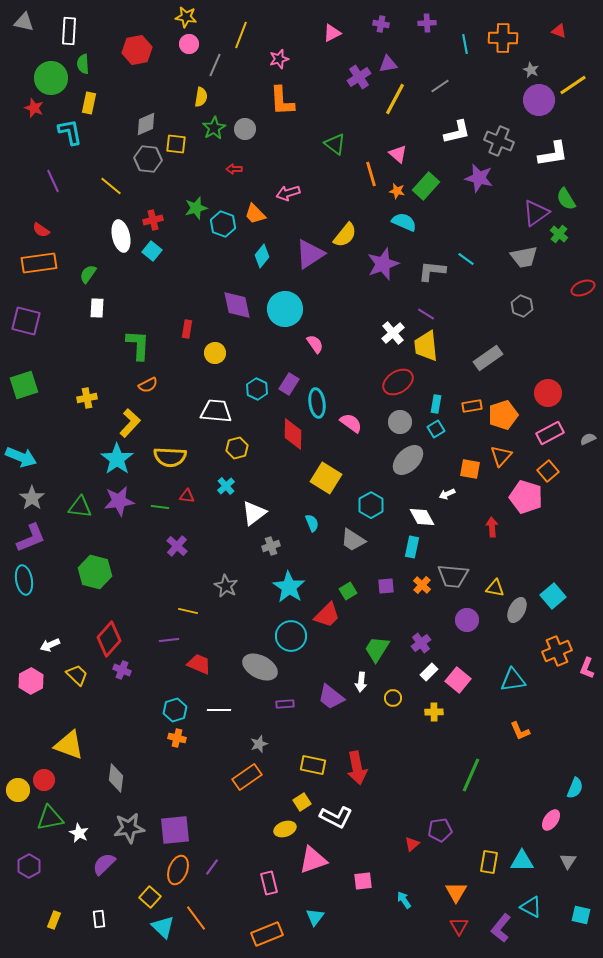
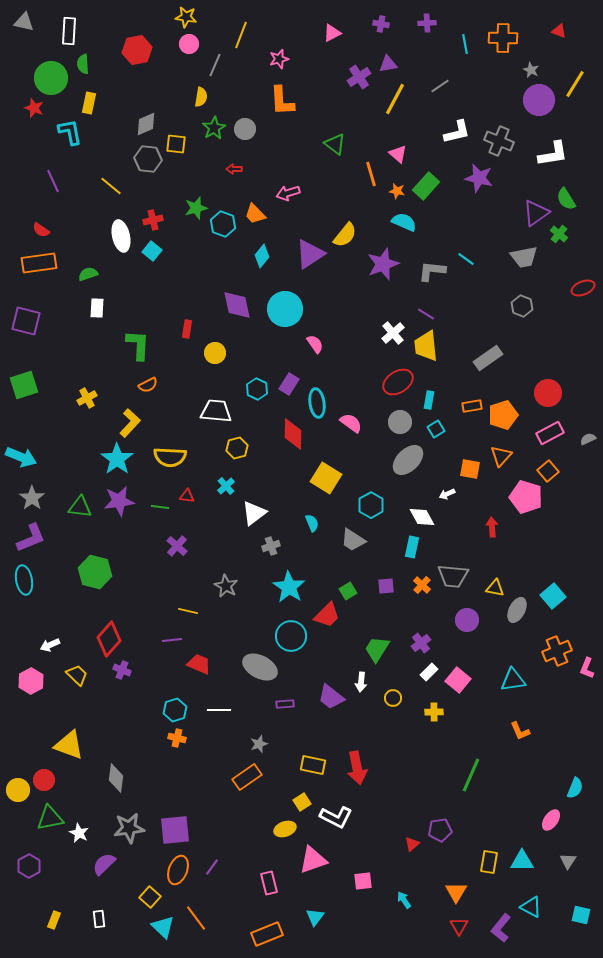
yellow line at (573, 85): moved 2 px right, 1 px up; rotated 24 degrees counterclockwise
green semicircle at (88, 274): rotated 36 degrees clockwise
yellow cross at (87, 398): rotated 18 degrees counterclockwise
cyan rectangle at (436, 404): moved 7 px left, 4 px up
purple line at (169, 640): moved 3 px right
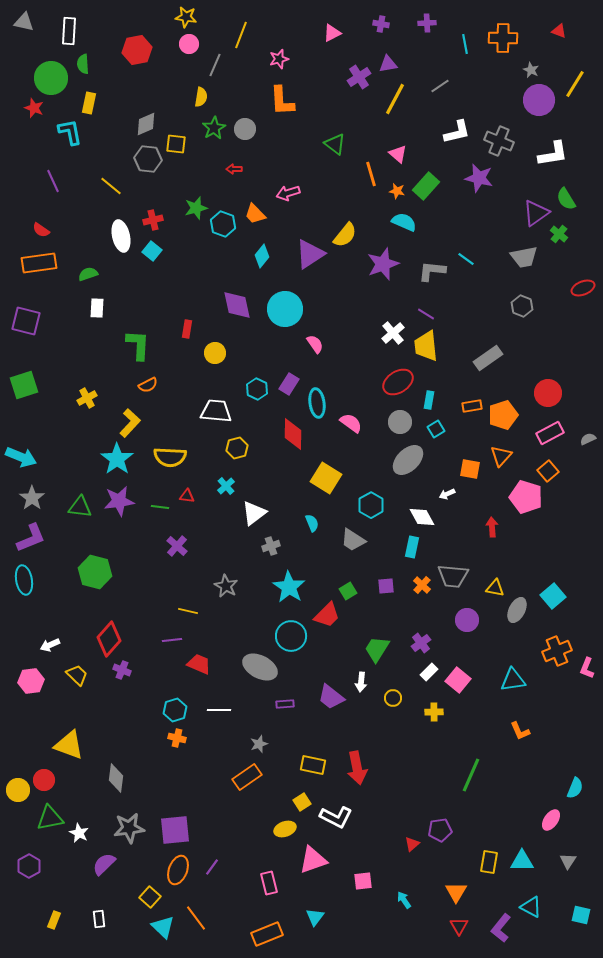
pink hexagon at (31, 681): rotated 20 degrees clockwise
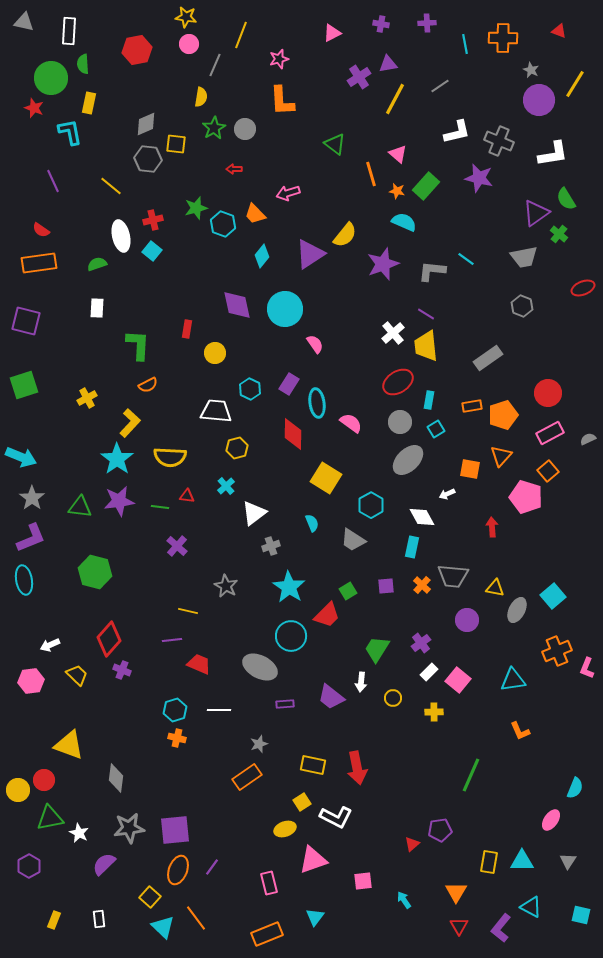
green semicircle at (88, 274): moved 9 px right, 10 px up
cyan hexagon at (257, 389): moved 7 px left
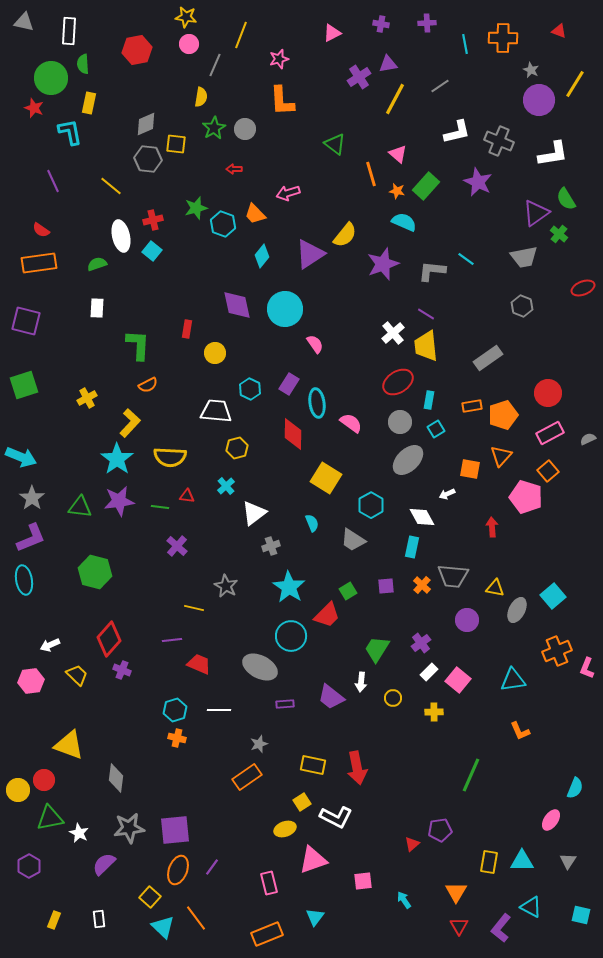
purple star at (479, 178): moved 1 px left, 4 px down; rotated 12 degrees clockwise
yellow line at (188, 611): moved 6 px right, 3 px up
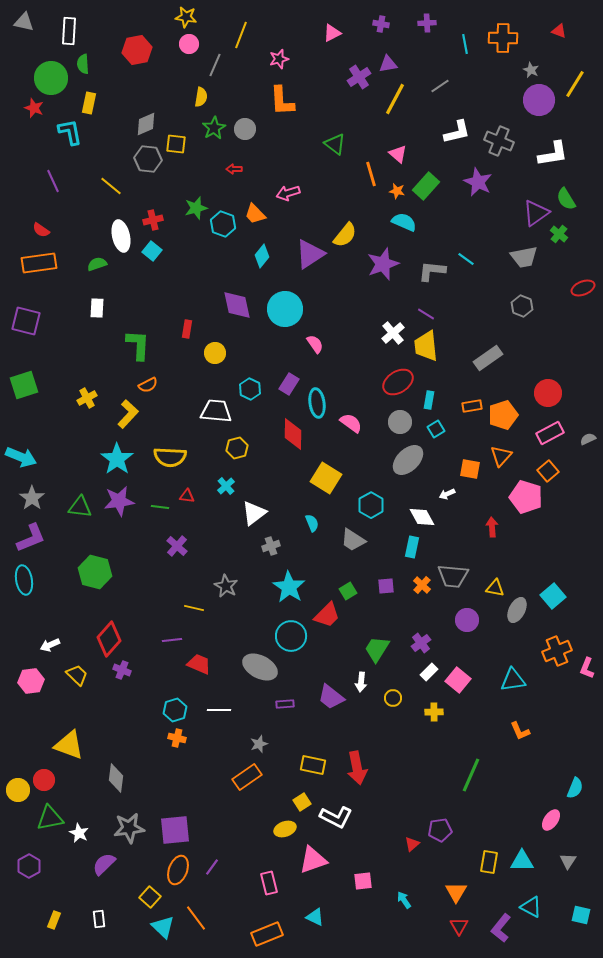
yellow L-shape at (130, 423): moved 2 px left, 9 px up
cyan triangle at (315, 917): rotated 42 degrees counterclockwise
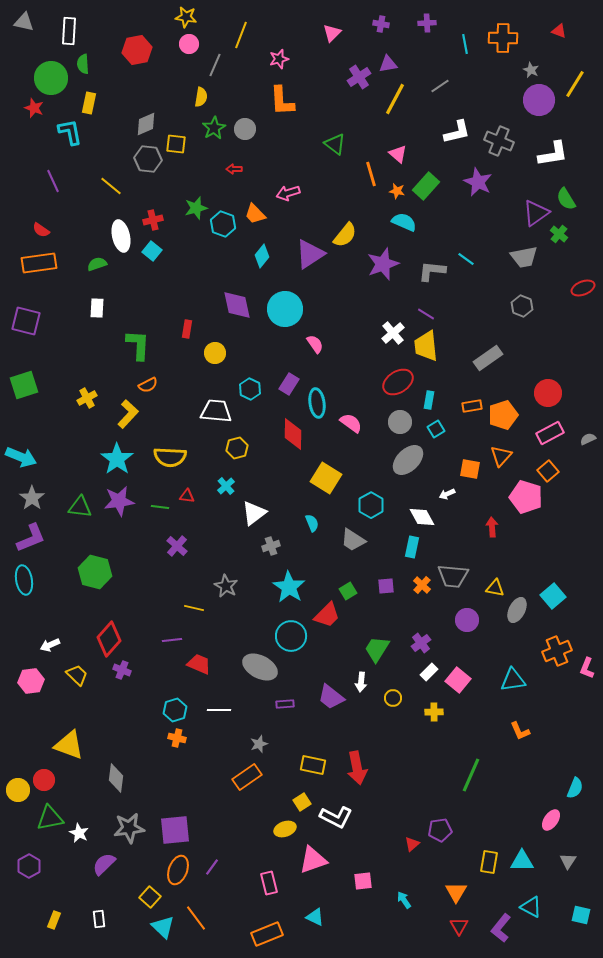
pink triangle at (332, 33): rotated 18 degrees counterclockwise
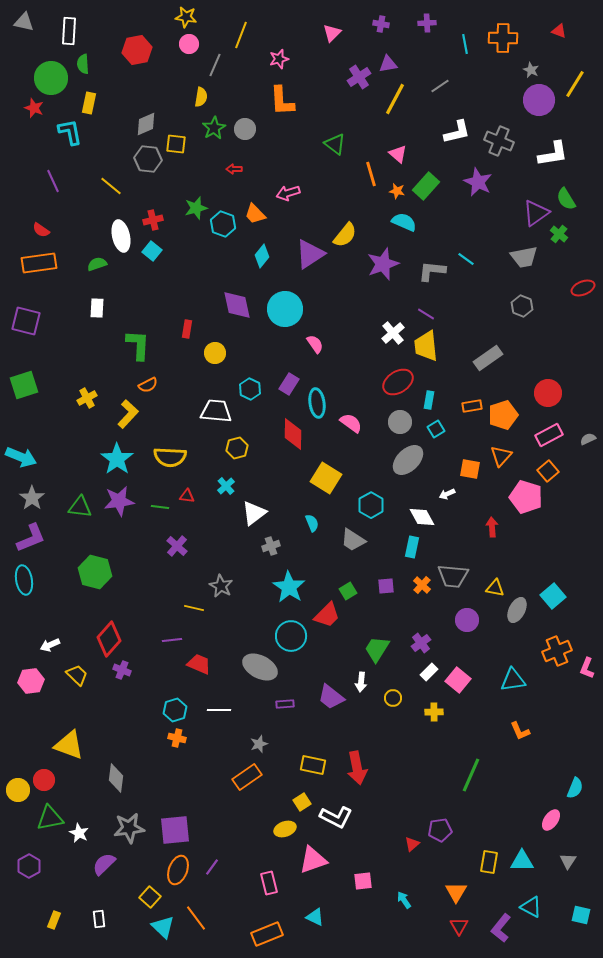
pink rectangle at (550, 433): moved 1 px left, 2 px down
gray star at (226, 586): moved 5 px left
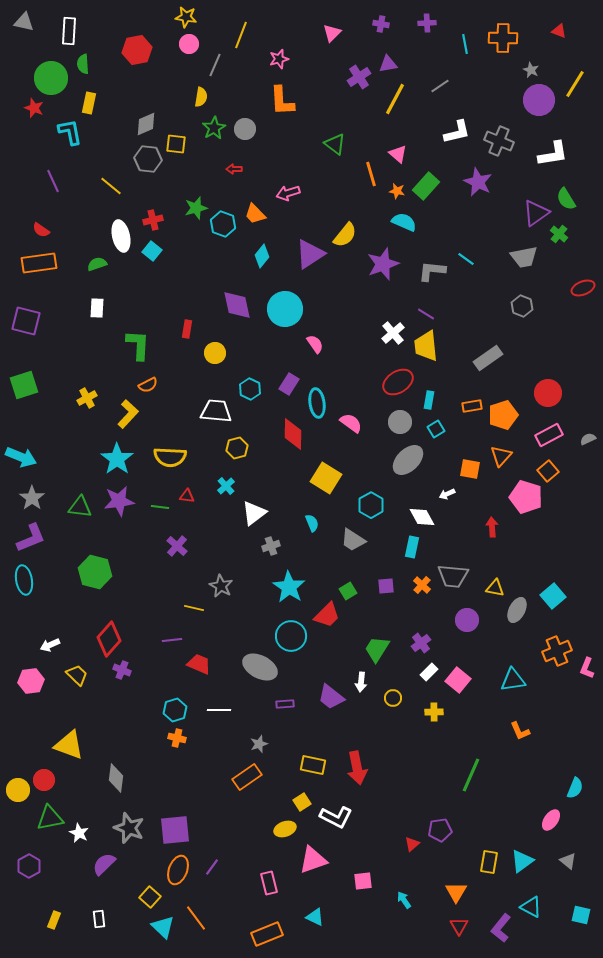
gray star at (129, 828): rotated 28 degrees clockwise
cyan triangle at (522, 861): rotated 35 degrees counterclockwise
gray triangle at (568, 861): rotated 24 degrees counterclockwise
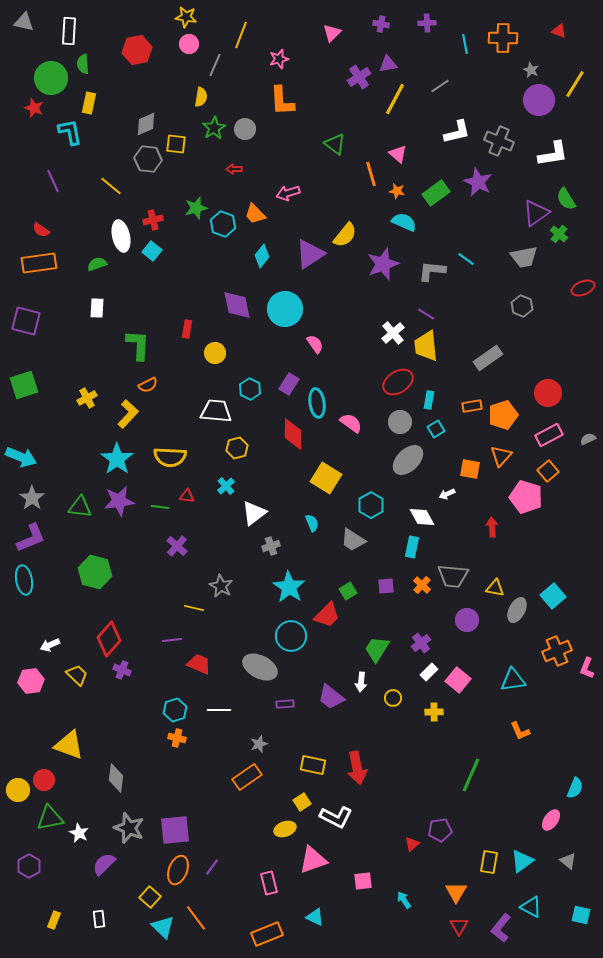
green rectangle at (426, 186): moved 10 px right, 7 px down; rotated 12 degrees clockwise
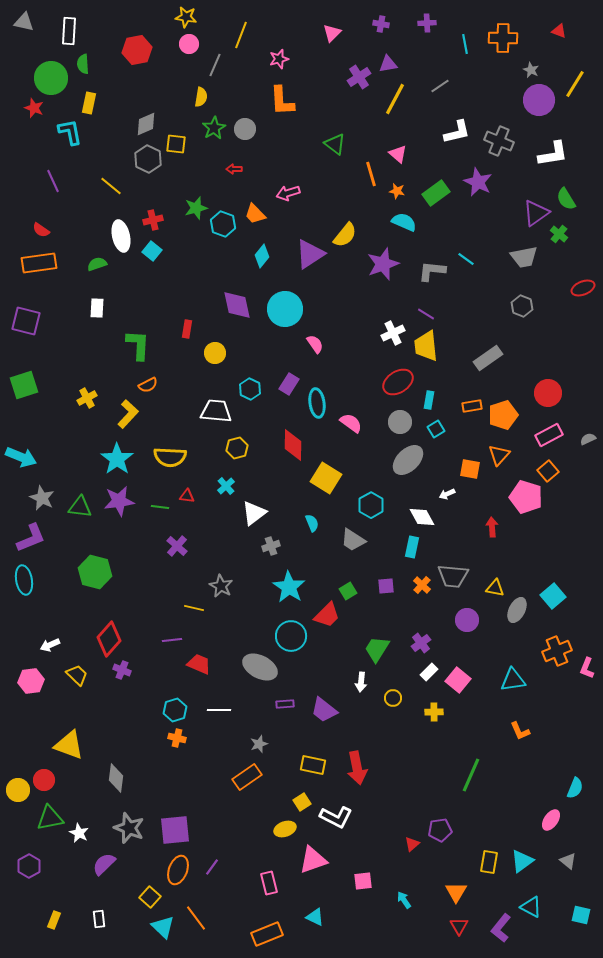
gray hexagon at (148, 159): rotated 20 degrees clockwise
white cross at (393, 333): rotated 15 degrees clockwise
red diamond at (293, 434): moved 11 px down
orange triangle at (501, 456): moved 2 px left, 1 px up
gray star at (32, 498): moved 10 px right; rotated 10 degrees counterclockwise
purple trapezoid at (331, 697): moved 7 px left, 13 px down
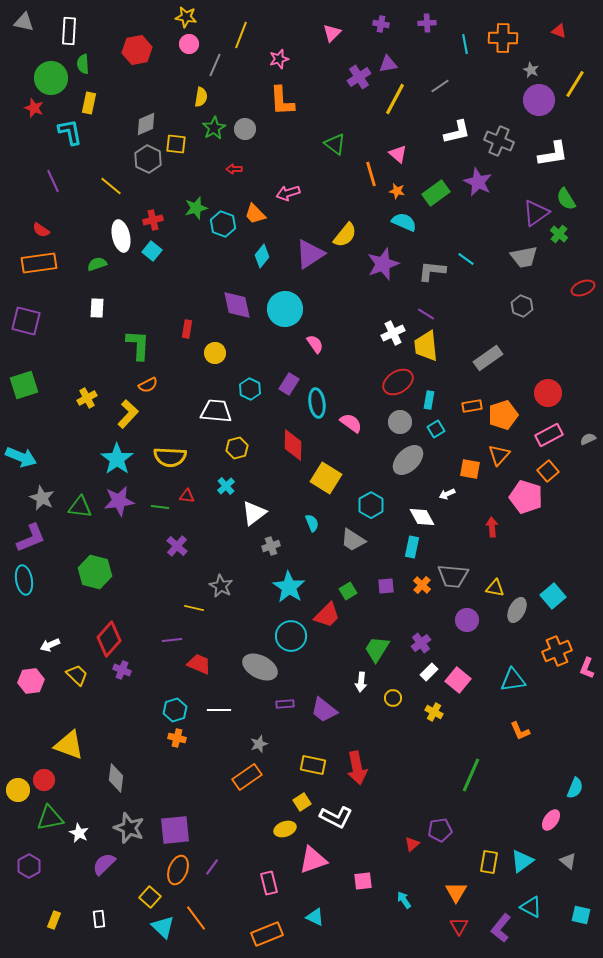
yellow cross at (434, 712): rotated 30 degrees clockwise
